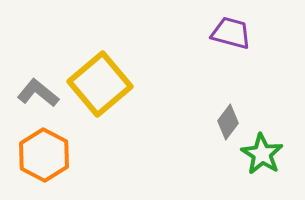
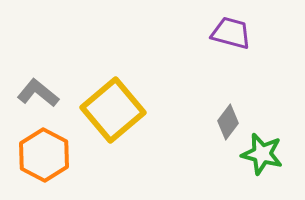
yellow square: moved 13 px right, 26 px down
green star: rotated 18 degrees counterclockwise
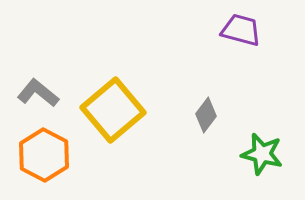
purple trapezoid: moved 10 px right, 3 px up
gray diamond: moved 22 px left, 7 px up
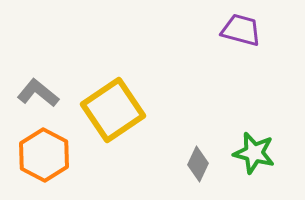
yellow square: rotated 6 degrees clockwise
gray diamond: moved 8 px left, 49 px down; rotated 12 degrees counterclockwise
green star: moved 8 px left, 1 px up
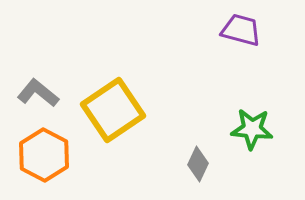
green star: moved 2 px left, 24 px up; rotated 9 degrees counterclockwise
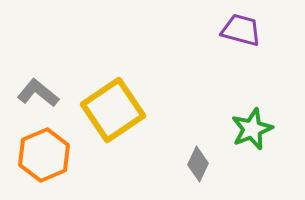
green star: rotated 27 degrees counterclockwise
orange hexagon: rotated 9 degrees clockwise
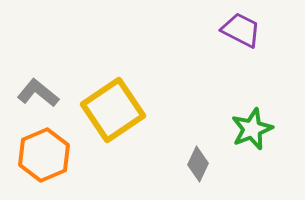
purple trapezoid: rotated 12 degrees clockwise
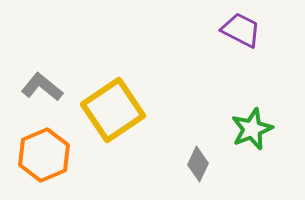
gray L-shape: moved 4 px right, 6 px up
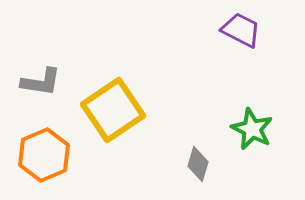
gray L-shape: moved 1 px left, 5 px up; rotated 150 degrees clockwise
green star: rotated 24 degrees counterclockwise
gray diamond: rotated 8 degrees counterclockwise
